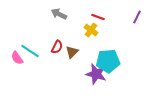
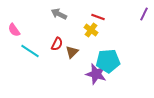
purple line: moved 7 px right, 3 px up
red semicircle: moved 3 px up
pink semicircle: moved 3 px left, 28 px up
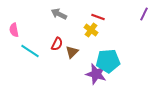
pink semicircle: rotated 24 degrees clockwise
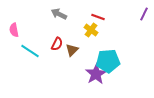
brown triangle: moved 2 px up
purple star: rotated 25 degrees clockwise
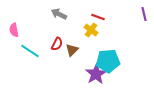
purple line: rotated 40 degrees counterclockwise
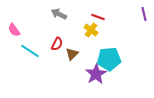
pink semicircle: rotated 24 degrees counterclockwise
brown triangle: moved 4 px down
cyan pentagon: moved 1 px right, 2 px up
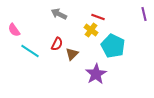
cyan pentagon: moved 4 px right, 13 px up; rotated 30 degrees clockwise
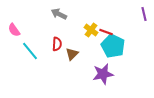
red line: moved 8 px right, 15 px down
red semicircle: rotated 24 degrees counterclockwise
cyan line: rotated 18 degrees clockwise
purple star: moved 7 px right; rotated 20 degrees clockwise
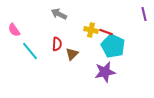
yellow cross: rotated 24 degrees counterclockwise
purple star: moved 2 px right, 2 px up
